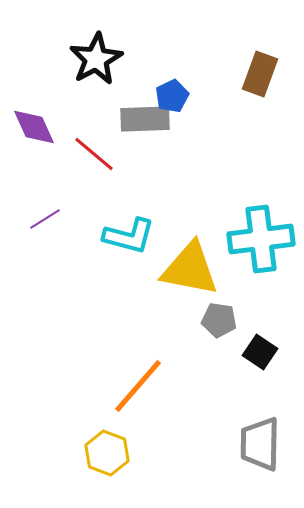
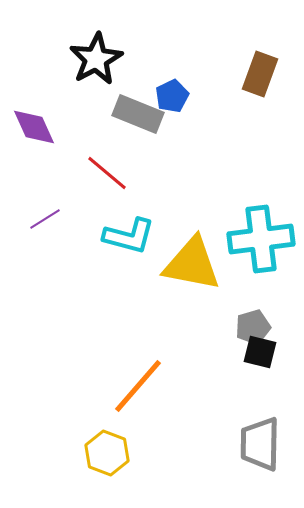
gray rectangle: moved 7 px left, 5 px up; rotated 24 degrees clockwise
red line: moved 13 px right, 19 px down
yellow triangle: moved 2 px right, 5 px up
gray pentagon: moved 34 px right, 7 px down; rotated 24 degrees counterclockwise
black square: rotated 20 degrees counterclockwise
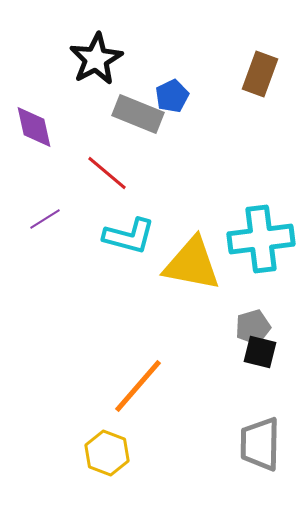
purple diamond: rotated 12 degrees clockwise
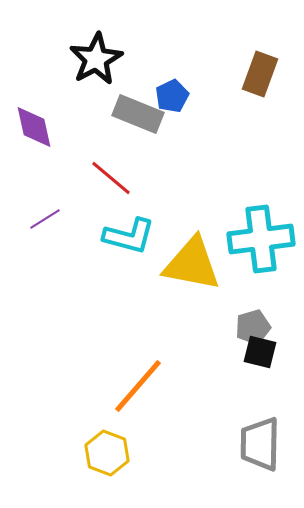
red line: moved 4 px right, 5 px down
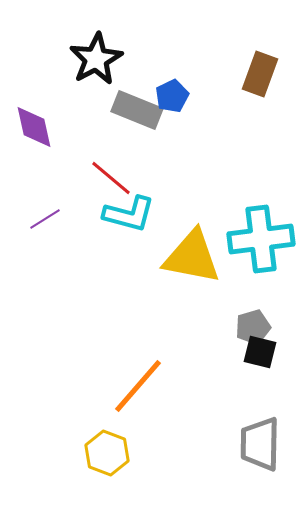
gray rectangle: moved 1 px left, 4 px up
cyan L-shape: moved 22 px up
yellow triangle: moved 7 px up
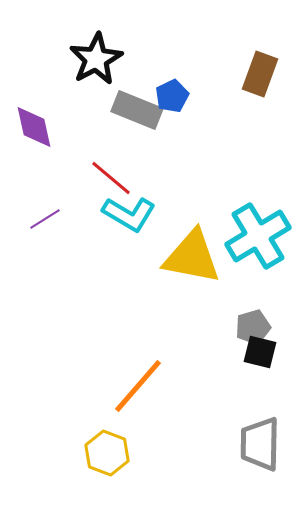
cyan L-shape: rotated 16 degrees clockwise
cyan cross: moved 3 px left, 3 px up; rotated 24 degrees counterclockwise
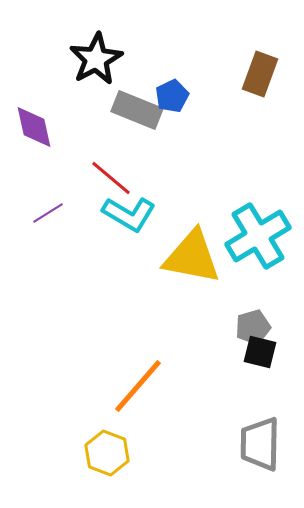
purple line: moved 3 px right, 6 px up
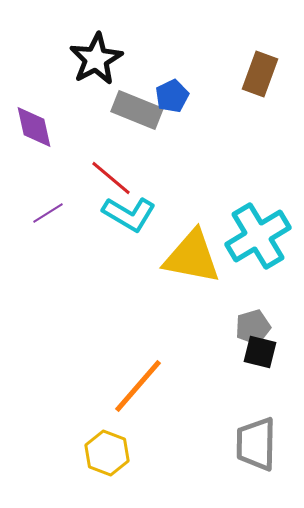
gray trapezoid: moved 4 px left
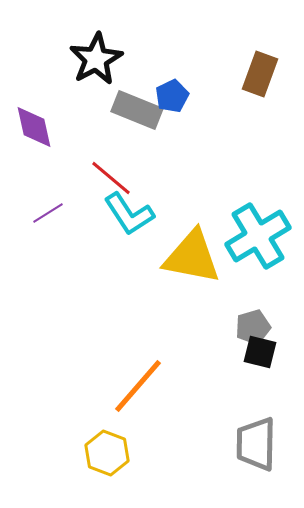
cyan L-shape: rotated 26 degrees clockwise
